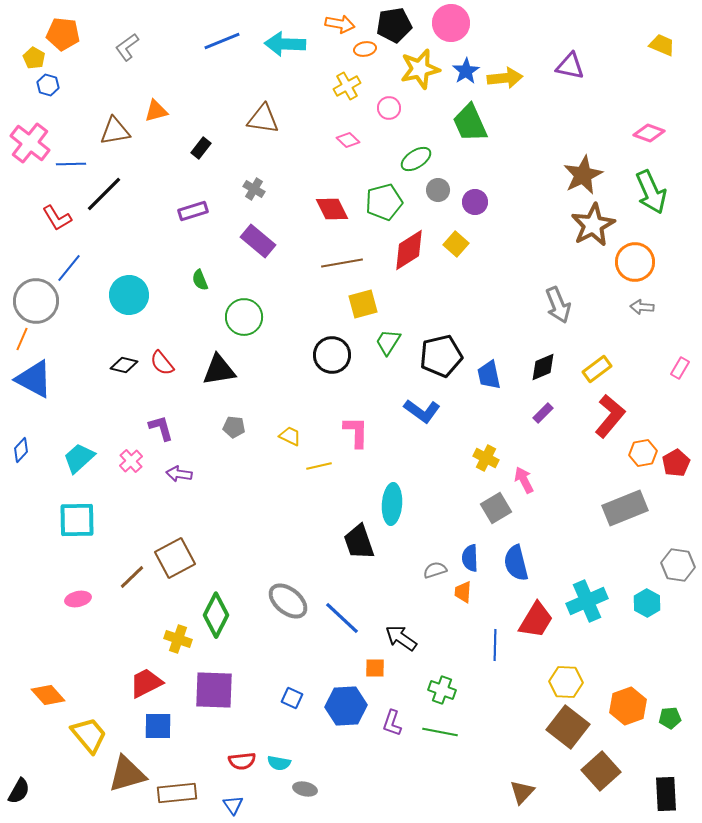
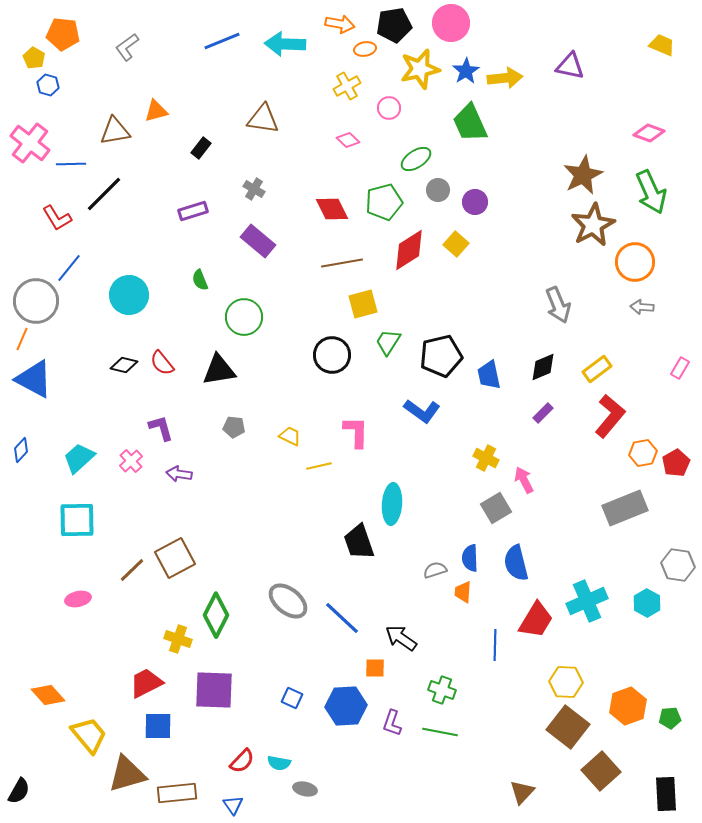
brown line at (132, 577): moved 7 px up
red semicircle at (242, 761): rotated 40 degrees counterclockwise
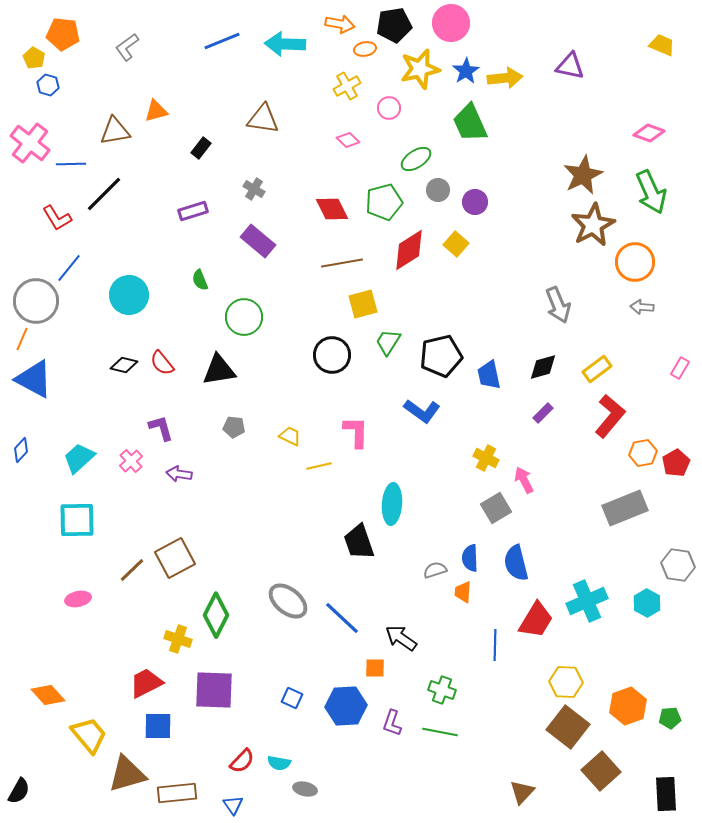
black diamond at (543, 367): rotated 8 degrees clockwise
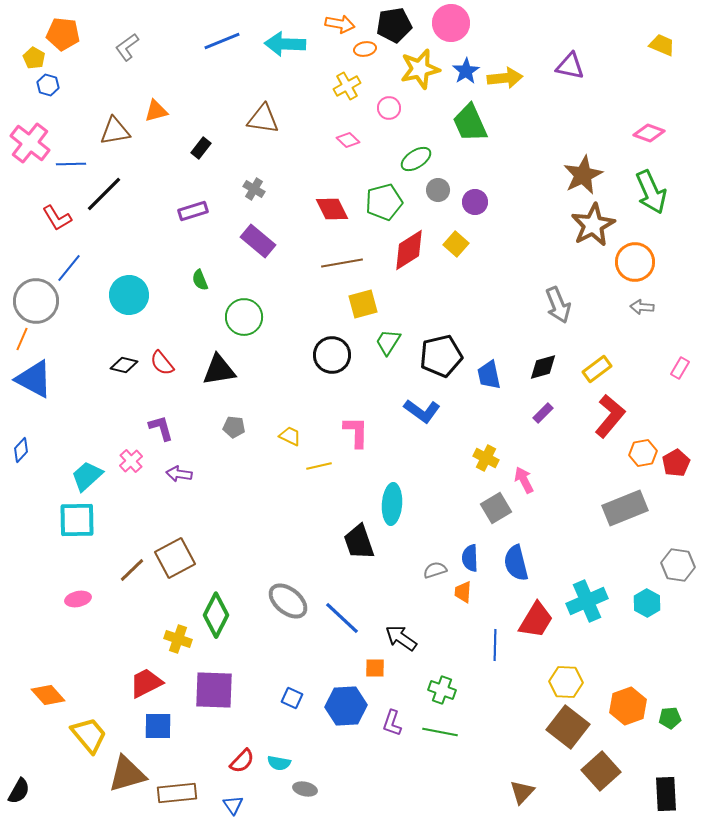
cyan trapezoid at (79, 458): moved 8 px right, 18 px down
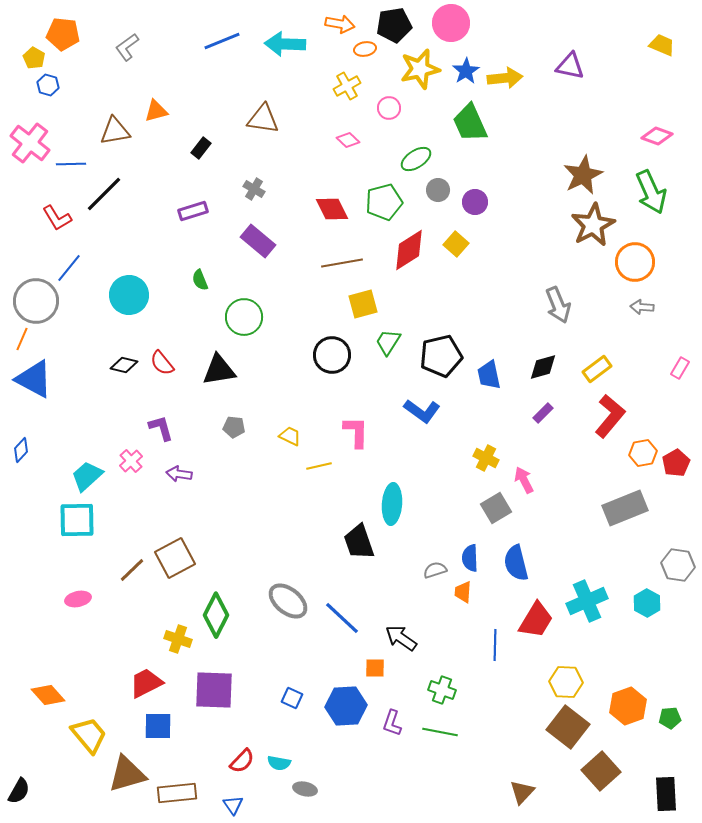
pink diamond at (649, 133): moved 8 px right, 3 px down
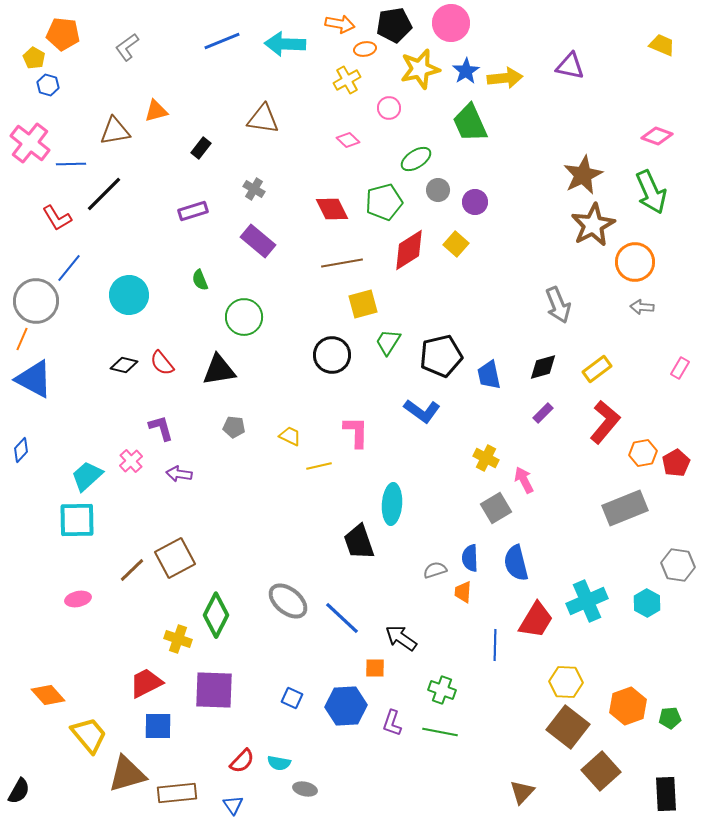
yellow cross at (347, 86): moved 6 px up
red L-shape at (610, 416): moved 5 px left, 6 px down
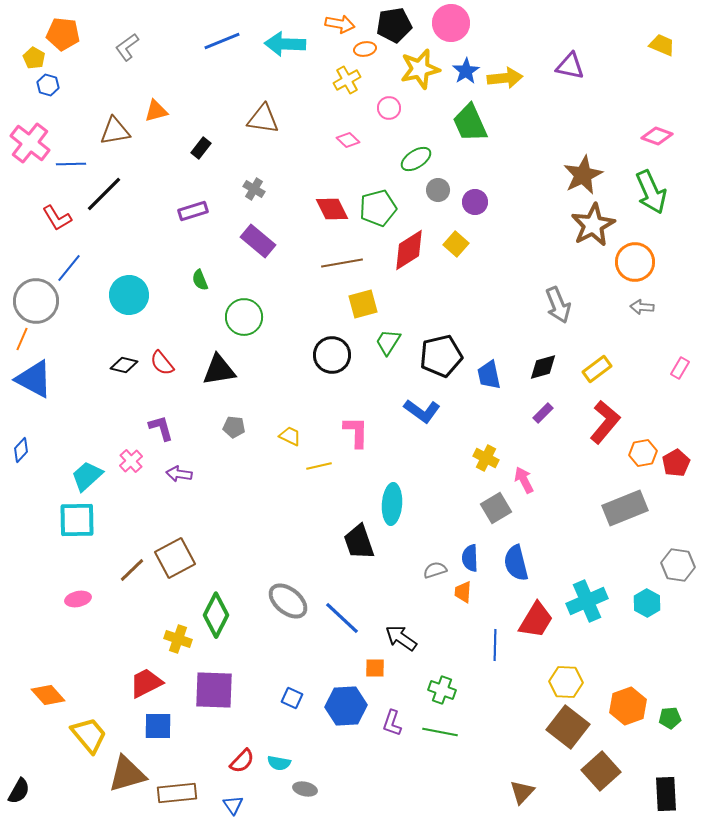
green pentagon at (384, 202): moved 6 px left, 6 px down
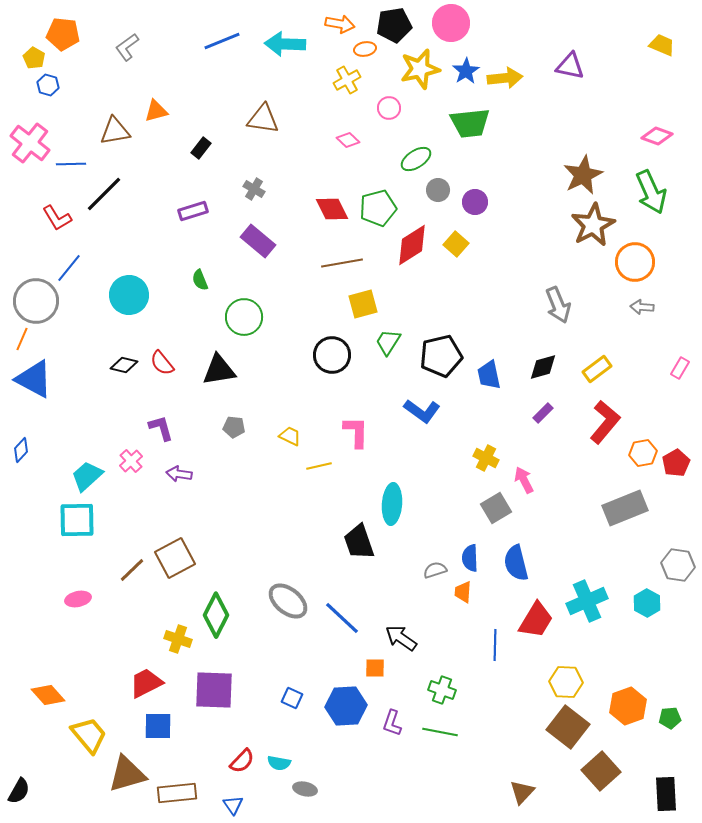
green trapezoid at (470, 123): rotated 72 degrees counterclockwise
red diamond at (409, 250): moved 3 px right, 5 px up
